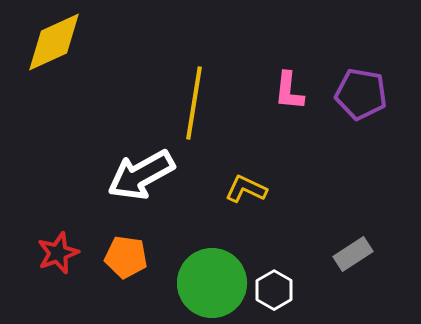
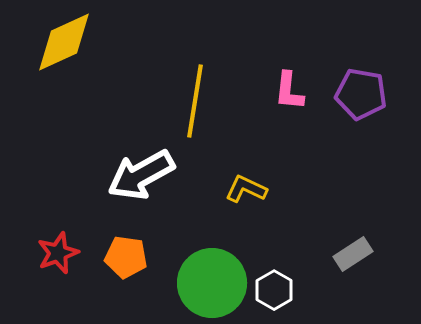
yellow diamond: moved 10 px right
yellow line: moved 1 px right, 2 px up
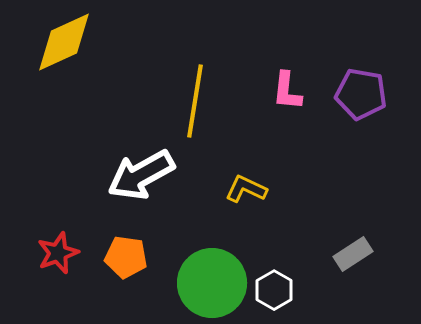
pink L-shape: moved 2 px left
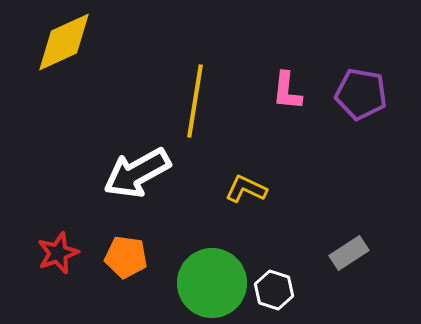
white arrow: moved 4 px left, 2 px up
gray rectangle: moved 4 px left, 1 px up
white hexagon: rotated 12 degrees counterclockwise
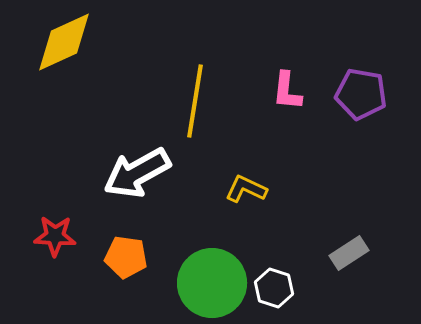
red star: moved 3 px left, 17 px up; rotated 24 degrees clockwise
white hexagon: moved 2 px up
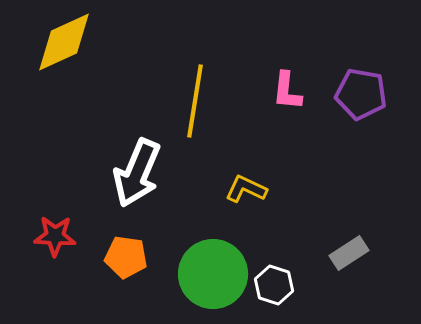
white arrow: rotated 38 degrees counterclockwise
green circle: moved 1 px right, 9 px up
white hexagon: moved 3 px up
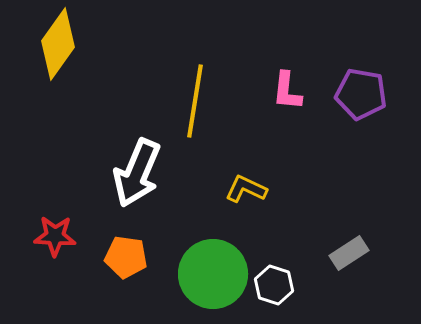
yellow diamond: moved 6 px left, 2 px down; rotated 30 degrees counterclockwise
